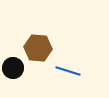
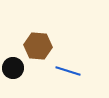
brown hexagon: moved 2 px up
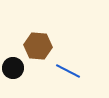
blue line: rotated 10 degrees clockwise
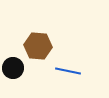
blue line: rotated 15 degrees counterclockwise
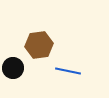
brown hexagon: moved 1 px right, 1 px up; rotated 12 degrees counterclockwise
